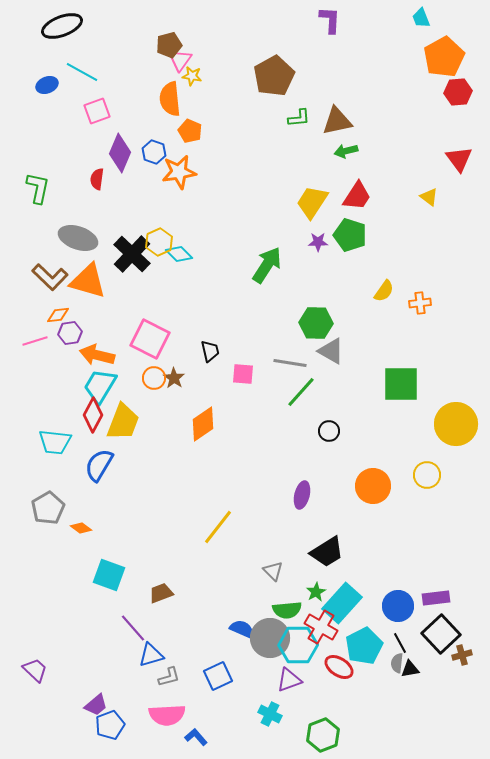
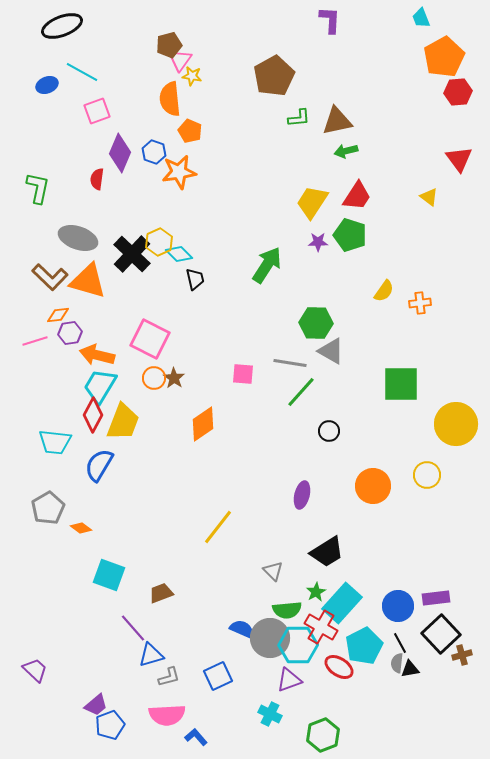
black trapezoid at (210, 351): moved 15 px left, 72 px up
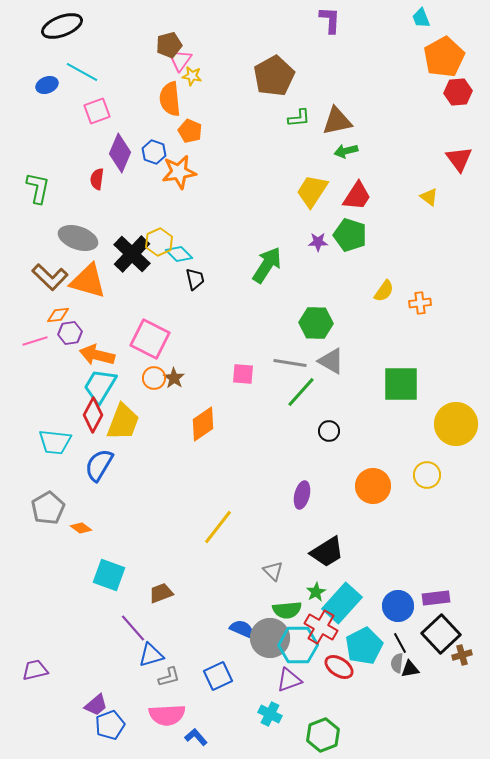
yellow trapezoid at (312, 202): moved 11 px up
gray triangle at (331, 351): moved 10 px down
purple trapezoid at (35, 670): rotated 56 degrees counterclockwise
